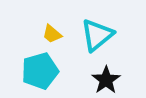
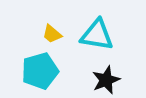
cyan triangle: rotated 48 degrees clockwise
black star: rotated 12 degrees clockwise
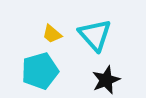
cyan triangle: moved 2 px left; rotated 39 degrees clockwise
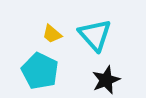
cyan pentagon: rotated 30 degrees counterclockwise
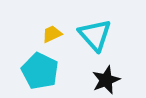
yellow trapezoid: rotated 115 degrees clockwise
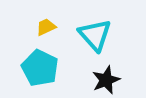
yellow trapezoid: moved 6 px left, 7 px up
cyan pentagon: moved 3 px up
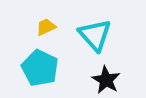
black star: rotated 20 degrees counterclockwise
